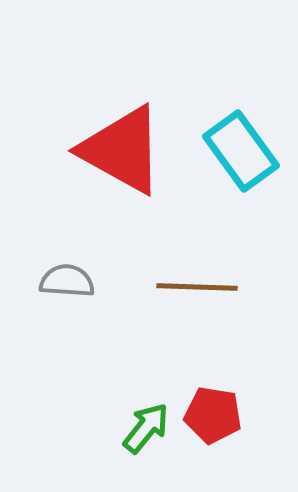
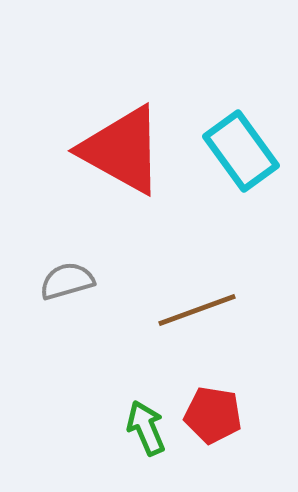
gray semicircle: rotated 20 degrees counterclockwise
brown line: moved 23 px down; rotated 22 degrees counterclockwise
green arrow: rotated 62 degrees counterclockwise
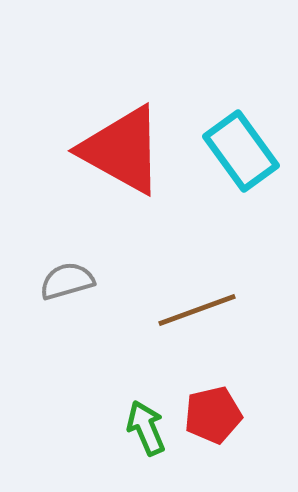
red pentagon: rotated 22 degrees counterclockwise
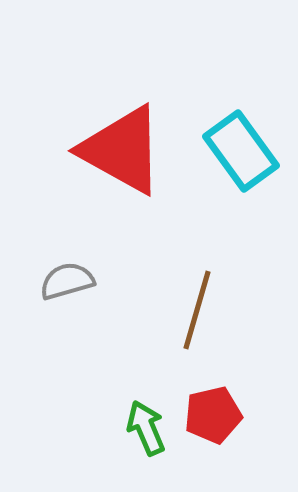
brown line: rotated 54 degrees counterclockwise
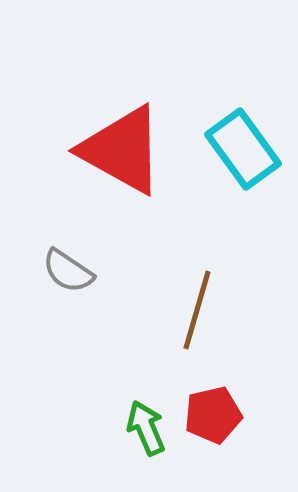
cyan rectangle: moved 2 px right, 2 px up
gray semicircle: moved 1 px right, 10 px up; rotated 130 degrees counterclockwise
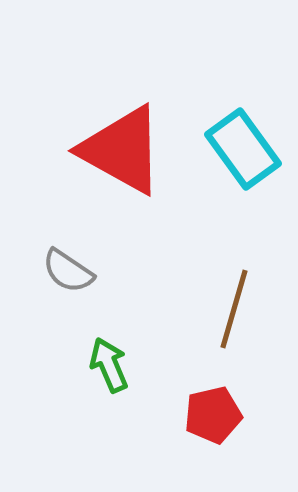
brown line: moved 37 px right, 1 px up
green arrow: moved 37 px left, 63 px up
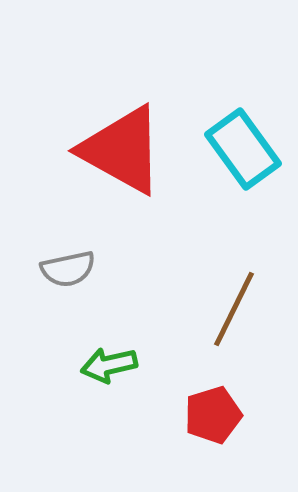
gray semicircle: moved 2 px up; rotated 46 degrees counterclockwise
brown line: rotated 10 degrees clockwise
green arrow: rotated 80 degrees counterclockwise
red pentagon: rotated 4 degrees counterclockwise
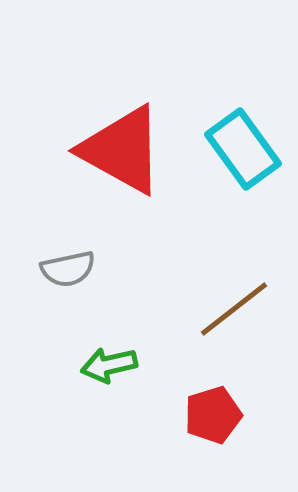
brown line: rotated 26 degrees clockwise
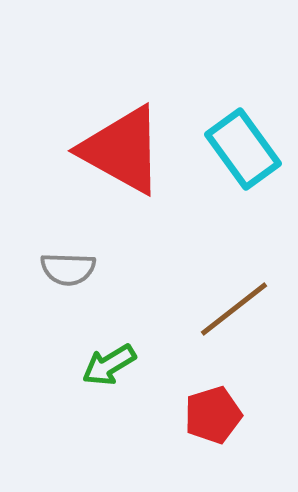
gray semicircle: rotated 14 degrees clockwise
green arrow: rotated 18 degrees counterclockwise
